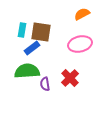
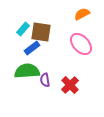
cyan rectangle: moved 1 px right, 1 px up; rotated 32 degrees clockwise
pink ellipse: moved 1 px right; rotated 60 degrees clockwise
red cross: moved 7 px down
purple semicircle: moved 4 px up
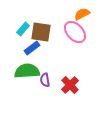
pink ellipse: moved 6 px left, 12 px up
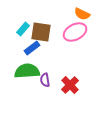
orange semicircle: rotated 126 degrees counterclockwise
pink ellipse: rotated 75 degrees counterclockwise
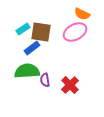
cyan rectangle: rotated 16 degrees clockwise
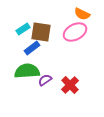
purple semicircle: rotated 64 degrees clockwise
